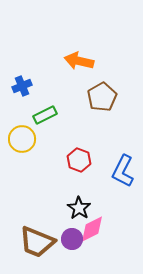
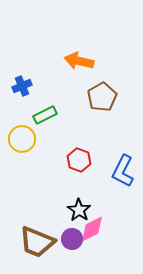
black star: moved 2 px down
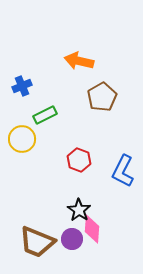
pink diamond: rotated 60 degrees counterclockwise
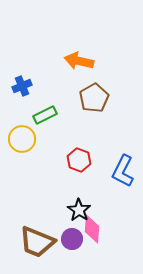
brown pentagon: moved 8 px left, 1 px down
